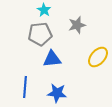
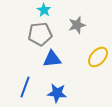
blue line: rotated 15 degrees clockwise
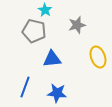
cyan star: moved 1 px right
gray pentagon: moved 6 px left, 3 px up; rotated 20 degrees clockwise
yellow ellipse: rotated 60 degrees counterclockwise
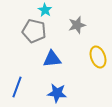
blue line: moved 8 px left
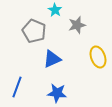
cyan star: moved 10 px right
gray pentagon: rotated 10 degrees clockwise
blue triangle: rotated 18 degrees counterclockwise
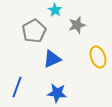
gray pentagon: rotated 20 degrees clockwise
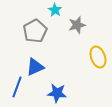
gray pentagon: moved 1 px right
blue triangle: moved 17 px left, 8 px down
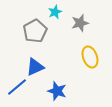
cyan star: moved 2 px down; rotated 16 degrees clockwise
gray star: moved 3 px right, 2 px up
yellow ellipse: moved 8 px left
blue line: rotated 30 degrees clockwise
blue star: moved 2 px up; rotated 12 degrees clockwise
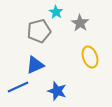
cyan star: moved 1 px right; rotated 16 degrees counterclockwise
gray star: rotated 24 degrees counterclockwise
gray pentagon: moved 4 px right; rotated 15 degrees clockwise
blue triangle: moved 2 px up
blue line: moved 1 px right; rotated 15 degrees clockwise
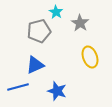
blue line: rotated 10 degrees clockwise
